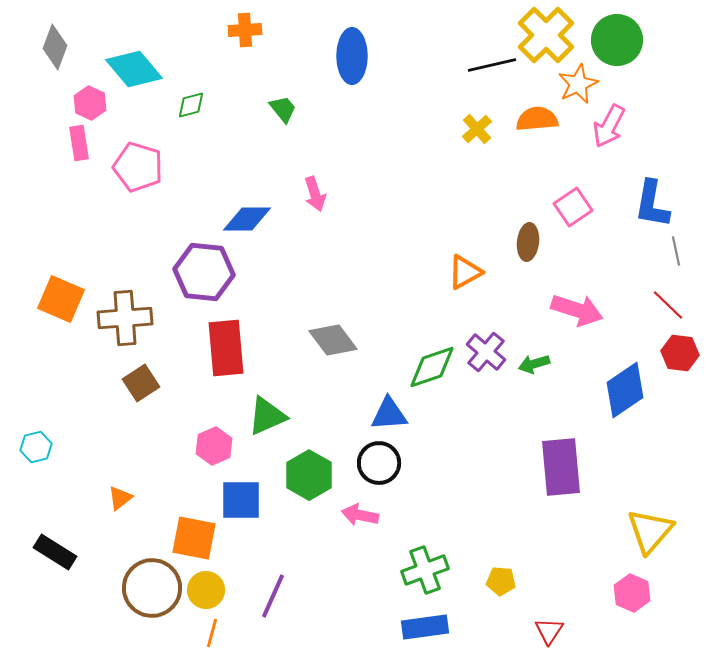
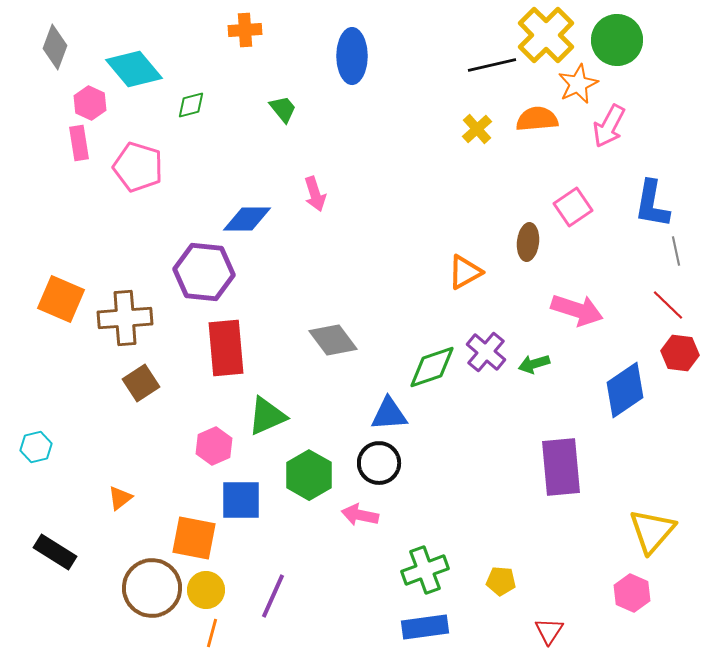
yellow triangle at (650, 531): moved 2 px right
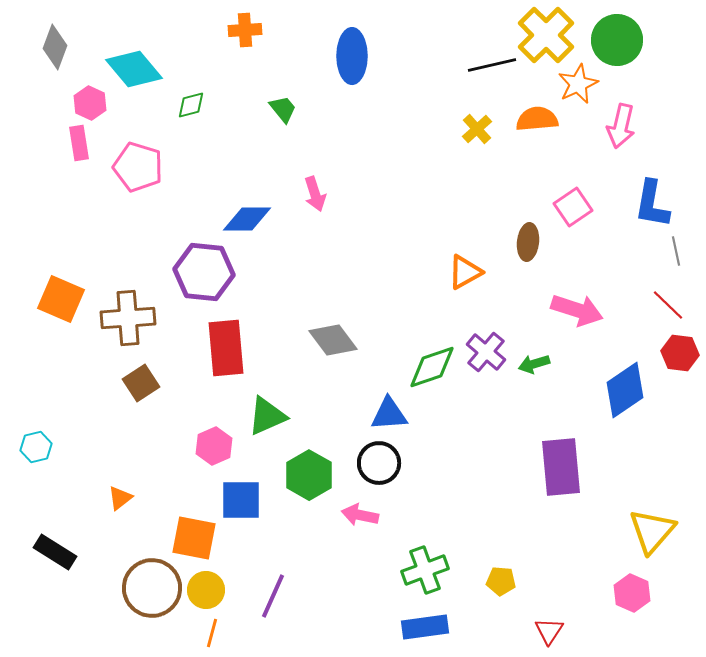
pink arrow at (609, 126): moved 12 px right; rotated 15 degrees counterclockwise
brown cross at (125, 318): moved 3 px right
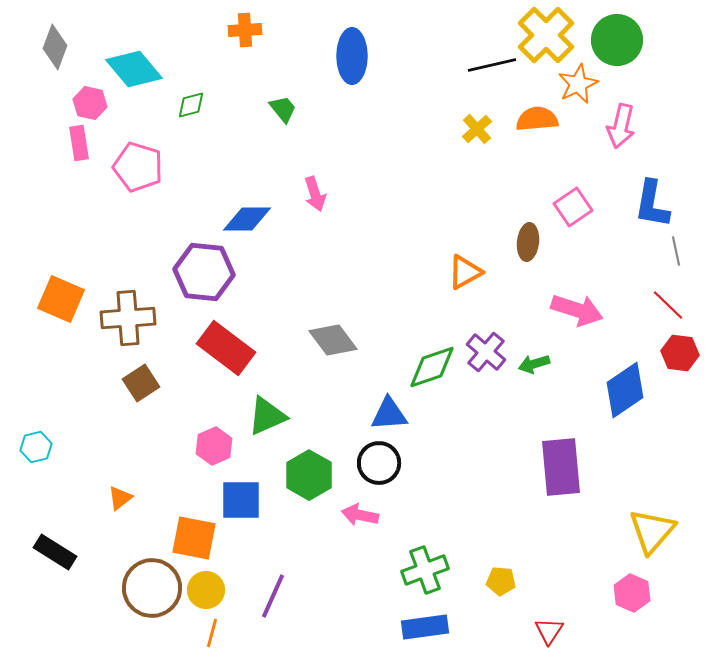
pink hexagon at (90, 103): rotated 12 degrees counterclockwise
red rectangle at (226, 348): rotated 48 degrees counterclockwise
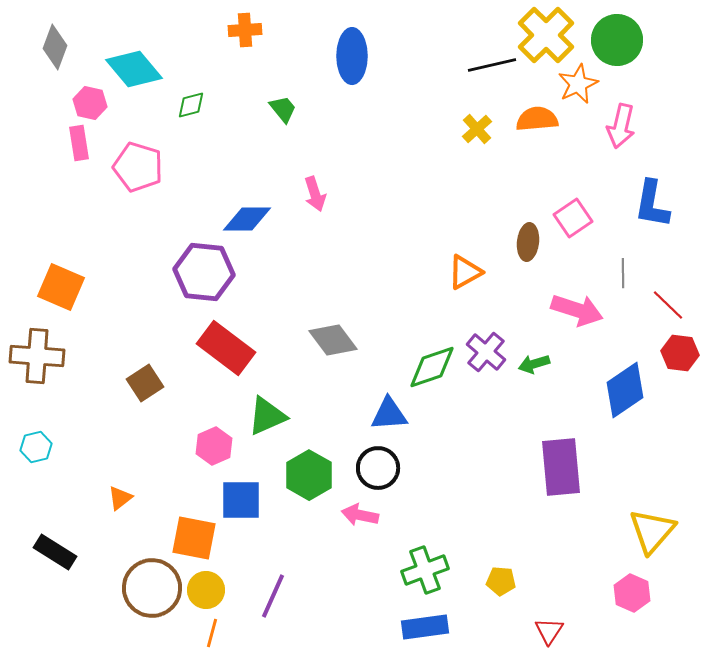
pink square at (573, 207): moved 11 px down
gray line at (676, 251): moved 53 px left, 22 px down; rotated 12 degrees clockwise
orange square at (61, 299): moved 12 px up
brown cross at (128, 318): moved 91 px left, 38 px down; rotated 8 degrees clockwise
brown square at (141, 383): moved 4 px right
black circle at (379, 463): moved 1 px left, 5 px down
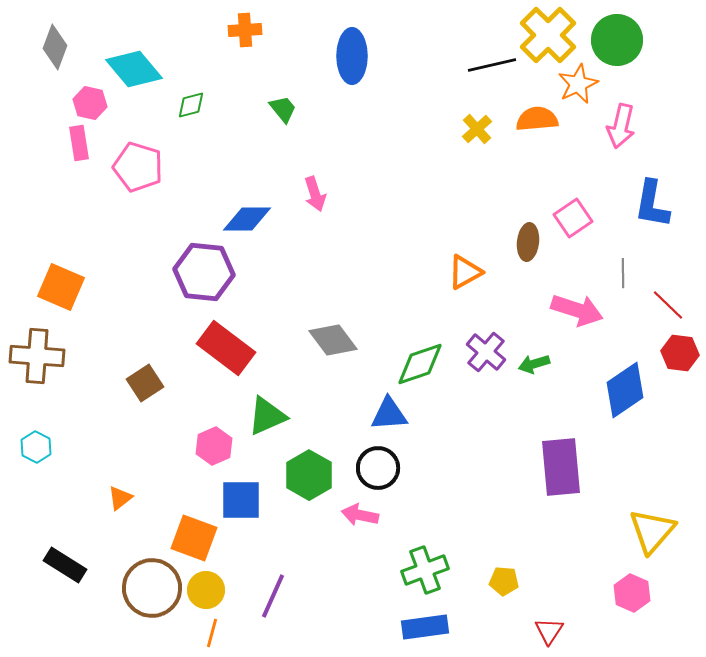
yellow cross at (546, 35): moved 2 px right
green diamond at (432, 367): moved 12 px left, 3 px up
cyan hexagon at (36, 447): rotated 20 degrees counterclockwise
orange square at (194, 538): rotated 9 degrees clockwise
black rectangle at (55, 552): moved 10 px right, 13 px down
yellow pentagon at (501, 581): moved 3 px right
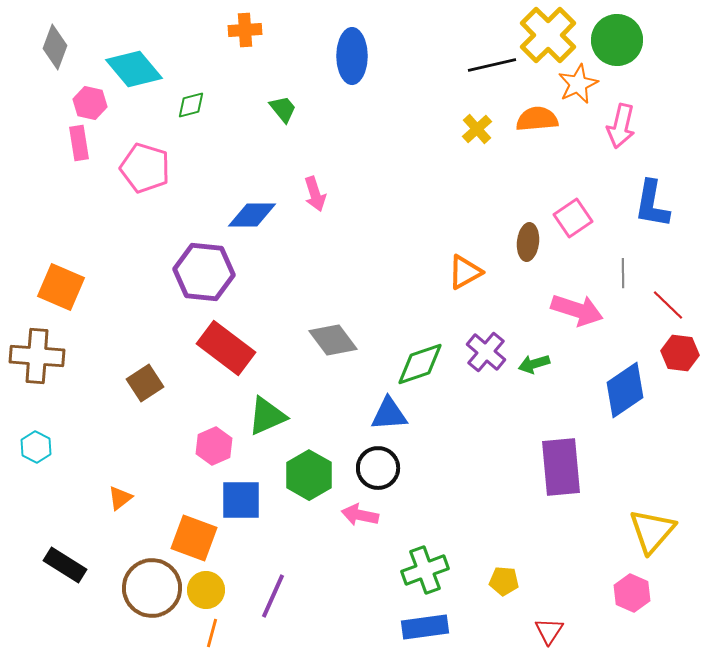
pink pentagon at (138, 167): moved 7 px right, 1 px down
blue diamond at (247, 219): moved 5 px right, 4 px up
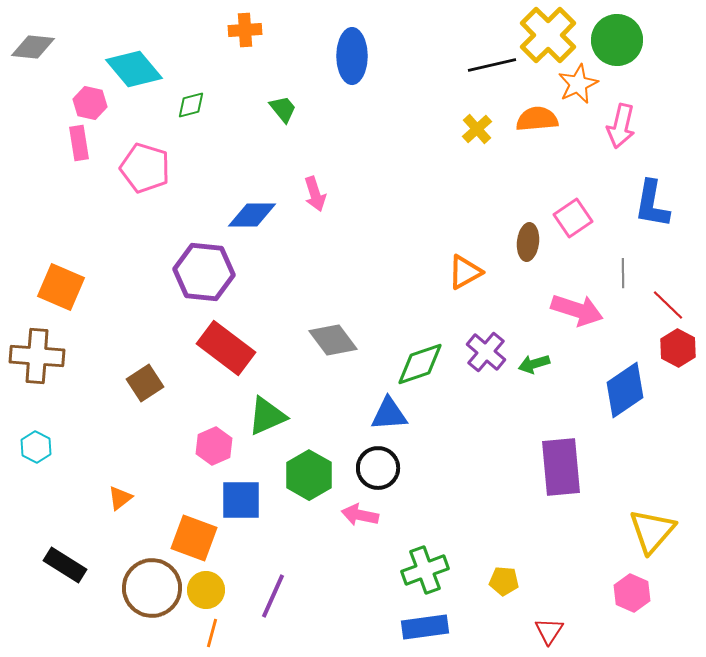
gray diamond at (55, 47): moved 22 px left; rotated 75 degrees clockwise
red hexagon at (680, 353): moved 2 px left, 5 px up; rotated 21 degrees clockwise
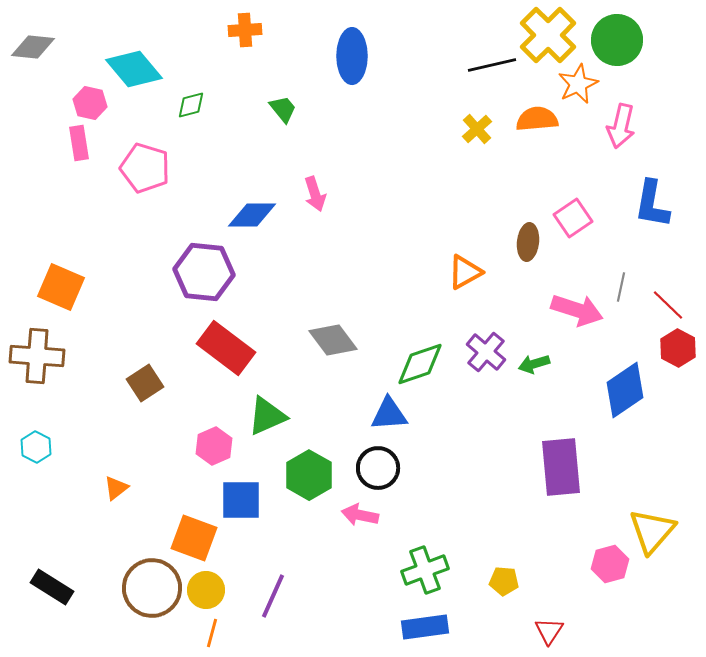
gray line at (623, 273): moved 2 px left, 14 px down; rotated 12 degrees clockwise
orange triangle at (120, 498): moved 4 px left, 10 px up
black rectangle at (65, 565): moved 13 px left, 22 px down
pink hexagon at (632, 593): moved 22 px left, 29 px up; rotated 21 degrees clockwise
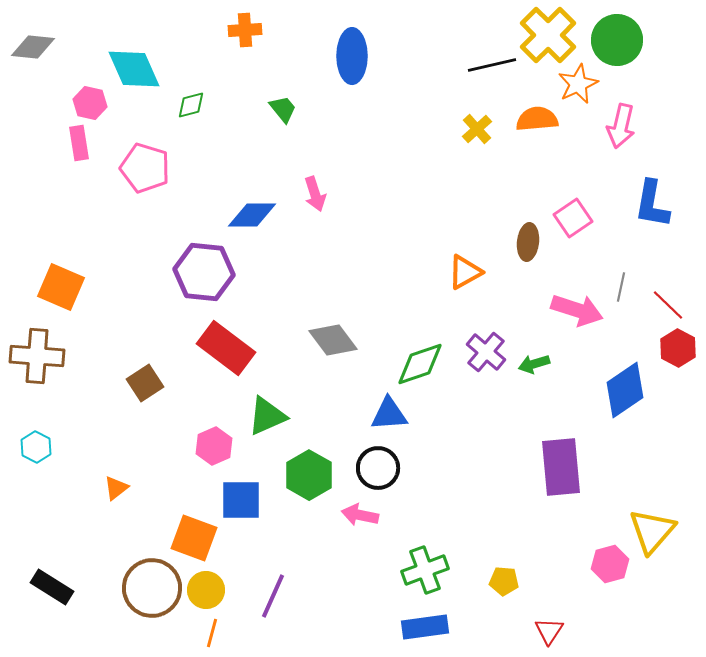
cyan diamond at (134, 69): rotated 16 degrees clockwise
